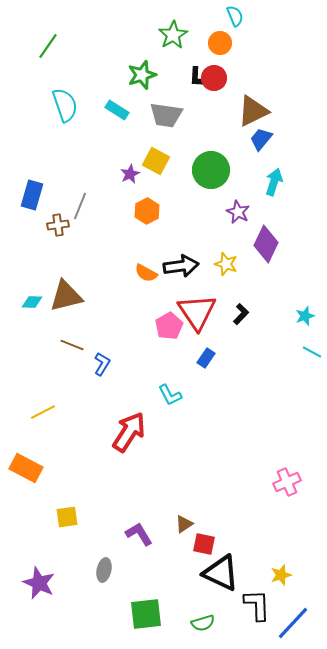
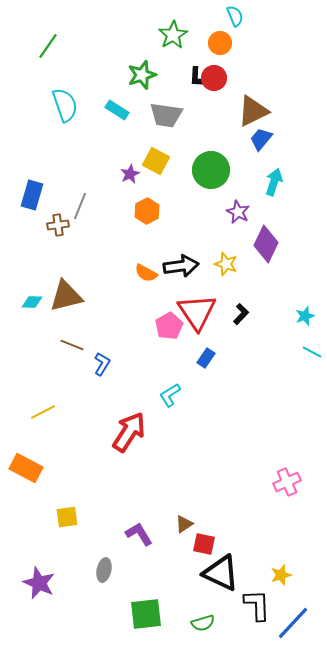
cyan L-shape at (170, 395): rotated 85 degrees clockwise
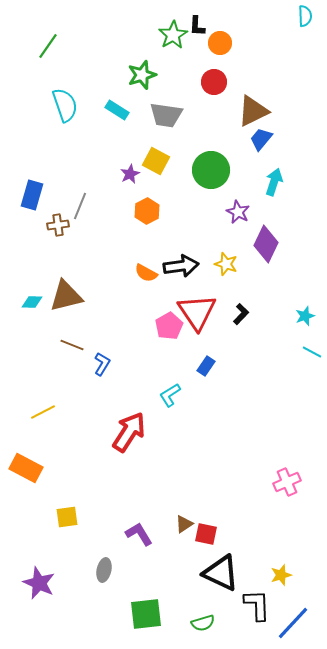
cyan semicircle at (235, 16): moved 70 px right; rotated 20 degrees clockwise
black L-shape at (197, 77): moved 51 px up
red circle at (214, 78): moved 4 px down
blue rectangle at (206, 358): moved 8 px down
red square at (204, 544): moved 2 px right, 10 px up
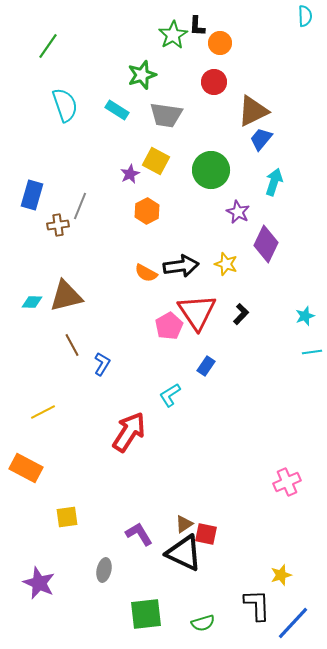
brown line at (72, 345): rotated 40 degrees clockwise
cyan line at (312, 352): rotated 36 degrees counterclockwise
black triangle at (221, 573): moved 37 px left, 20 px up
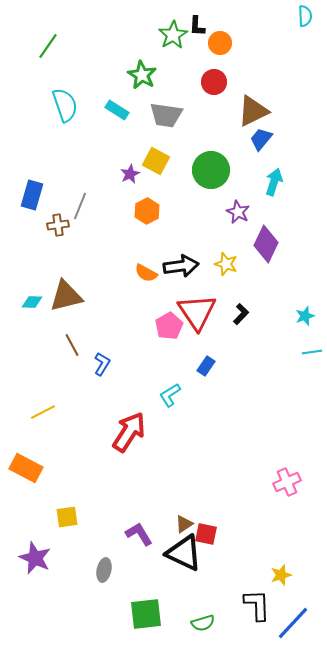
green star at (142, 75): rotated 24 degrees counterclockwise
purple star at (39, 583): moved 4 px left, 25 px up
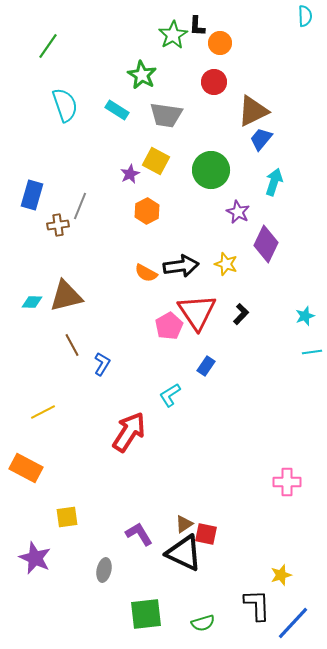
pink cross at (287, 482): rotated 24 degrees clockwise
